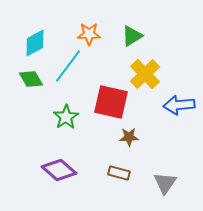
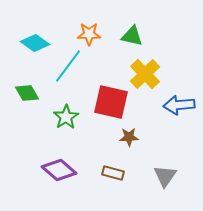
green triangle: rotated 45 degrees clockwise
cyan diamond: rotated 64 degrees clockwise
green diamond: moved 4 px left, 14 px down
brown rectangle: moved 6 px left
gray triangle: moved 7 px up
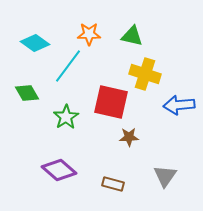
yellow cross: rotated 28 degrees counterclockwise
brown rectangle: moved 11 px down
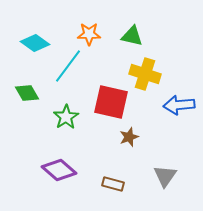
brown star: rotated 18 degrees counterclockwise
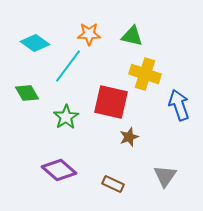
blue arrow: rotated 76 degrees clockwise
brown rectangle: rotated 10 degrees clockwise
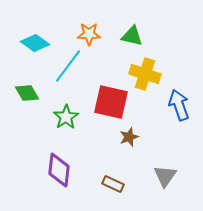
purple diamond: rotated 56 degrees clockwise
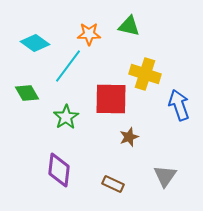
green triangle: moved 3 px left, 10 px up
red square: moved 3 px up; rotated 12 degrees counterclockwise
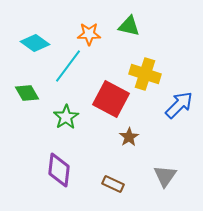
red square: rotated 27 degrees clockwise
blue arrow: rotated 64 degrees clockwise
brown star: rotated 12 degrees counterclockwise
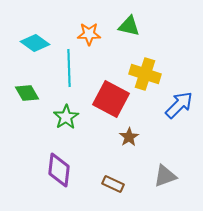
cyan line: moved 1 px right, 2 px down; rotated 39 degrees counterclockwise
gray triangle: rotated 35 degrees clockwise
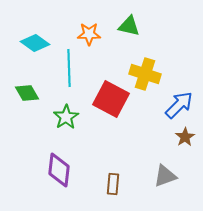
brown star: moved 56 px right
brown rectangle: rotated 70 degrees clockwise
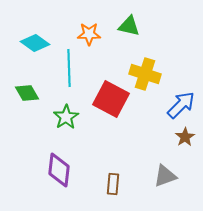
blue arrow: moved 2 px right
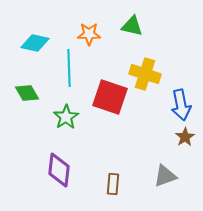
green triangle: moved 3 px right
cyan diamond: rotated 24 degrees counterclockwise
red square: moved 1 px left, 2 px up; rotated 9 degrees counterclockwise
blue arrow: rotated 124 degrees clockwise
